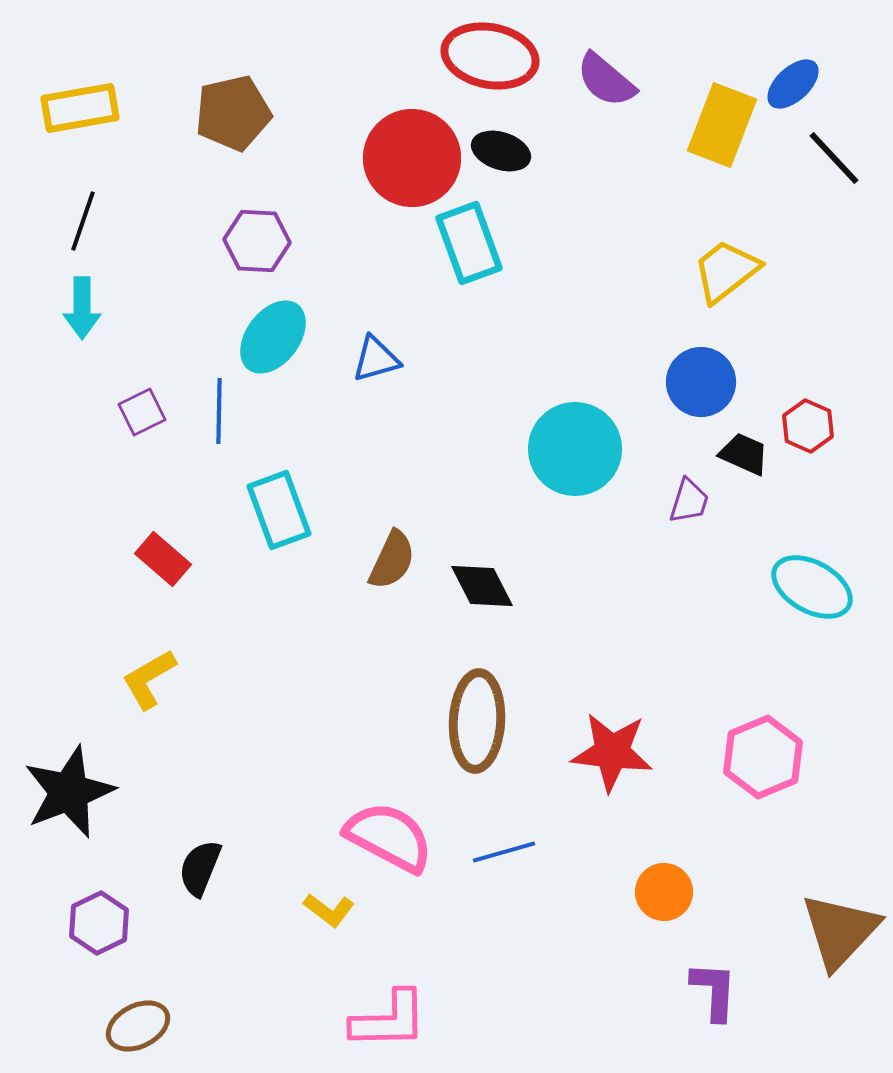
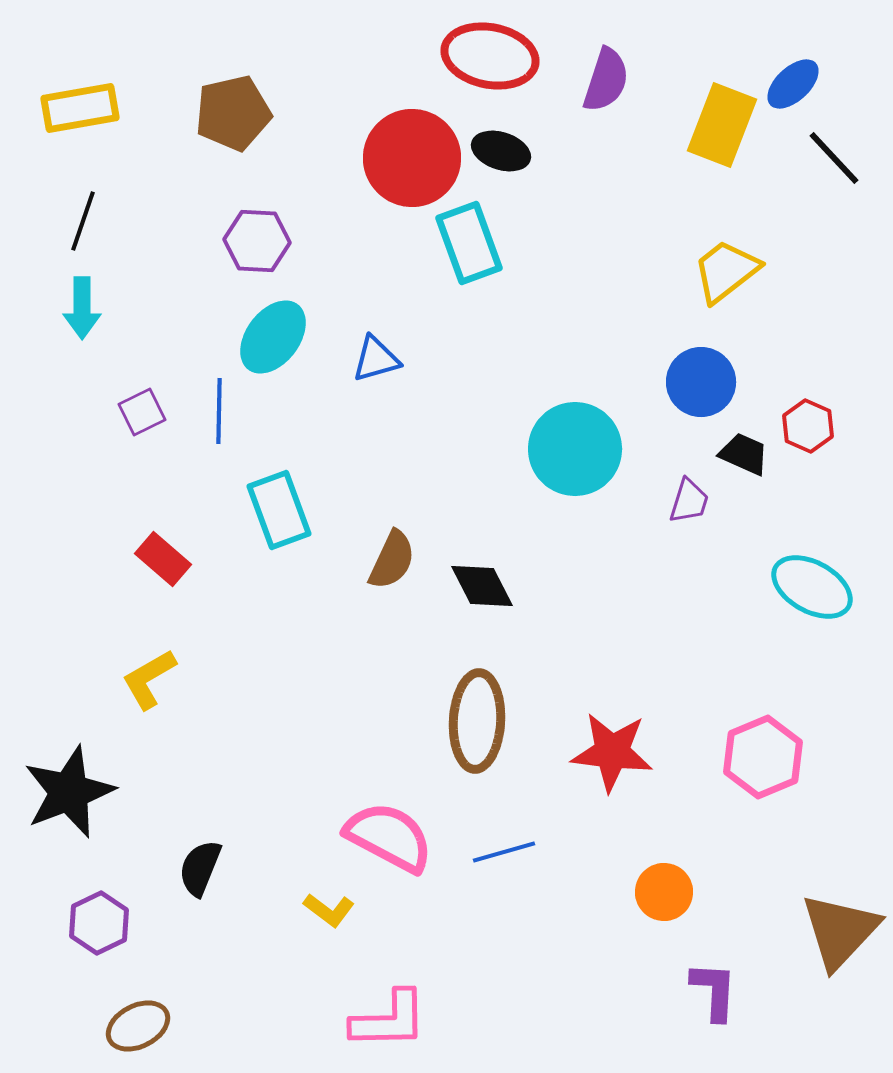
purple semicircle at (606, 80): rotated 112 degrees counterclockwise
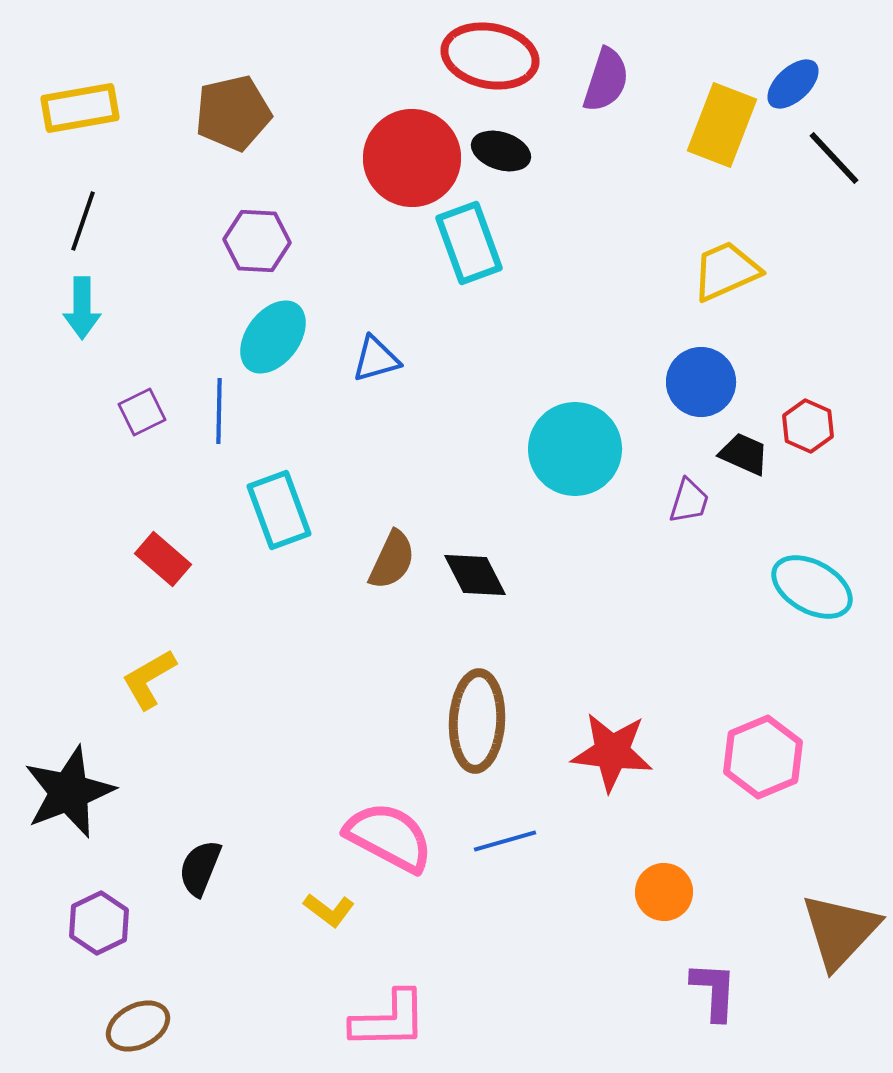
yellow trapezoid at (726, 271): rotated 14 degrees clockwise
black diamond at (482, 586): moved 7 px left, 11 px up
blue line at (504, 852): moved 1 px right, 11 px up
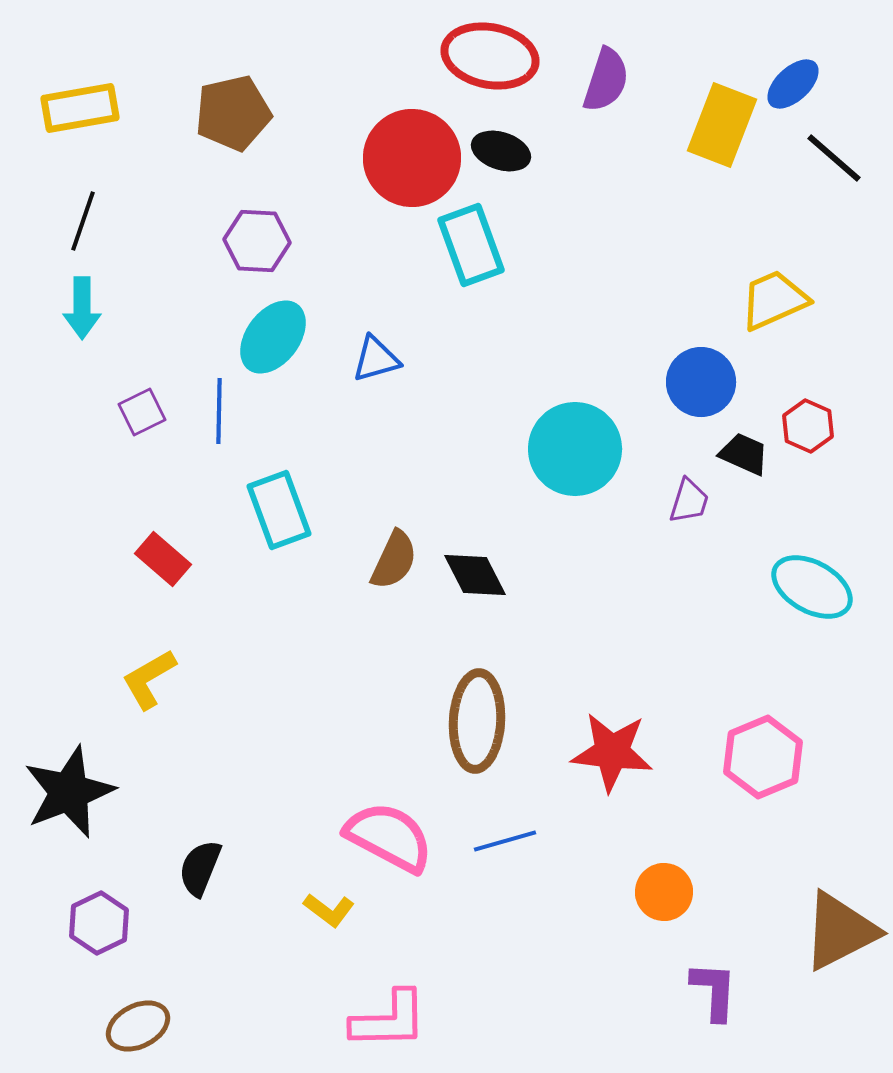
black line at (834, 158): rotated 6 degrees counterclockwise
cyan rectangle at (469, 243): moved 2 px right, 2 px down
yellow trapezoid at (726, 271): moved 48 px right, 29 px down
brown semicircle at (392, 560): moved 2 px right
brown triangle at (840, 931): rotated 20 degrees clockwise
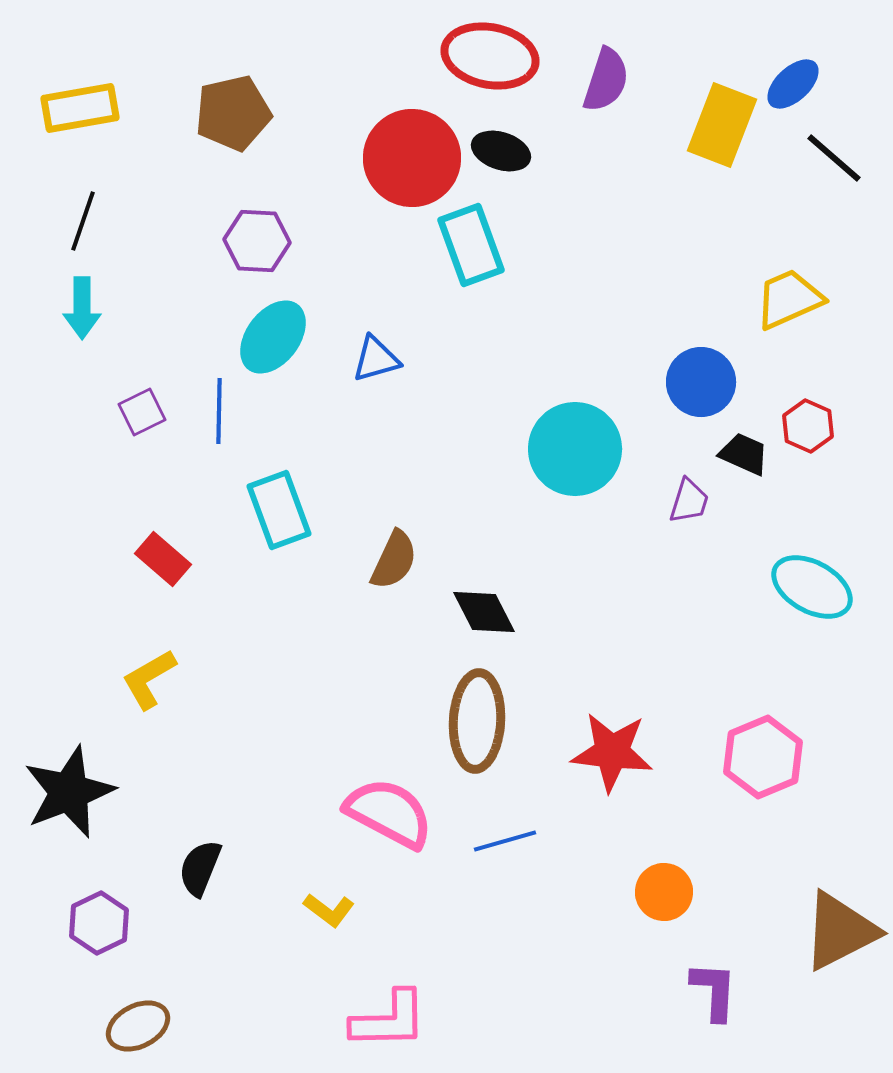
yellow trapezoid at (774, 300): moved 15 px right, 1 px up
black diamond at (475, 575): moved 9 px right, 37 px down
pink semicircle at (389, 837): moved 24 px up
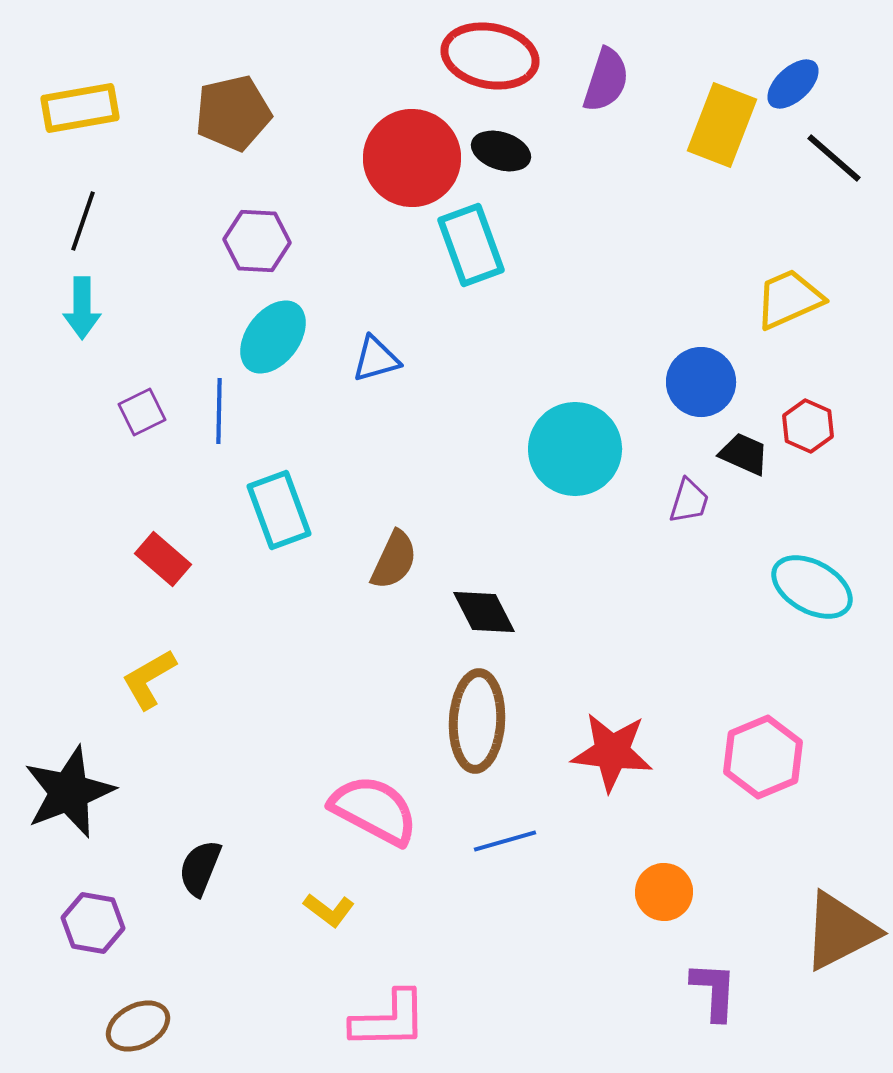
pink semicircle at (389, 813): moved 15 px left, 3 px up
purple hexagon at (99, 923): moved 6 px left; rotated 24 degrees counterclockwise
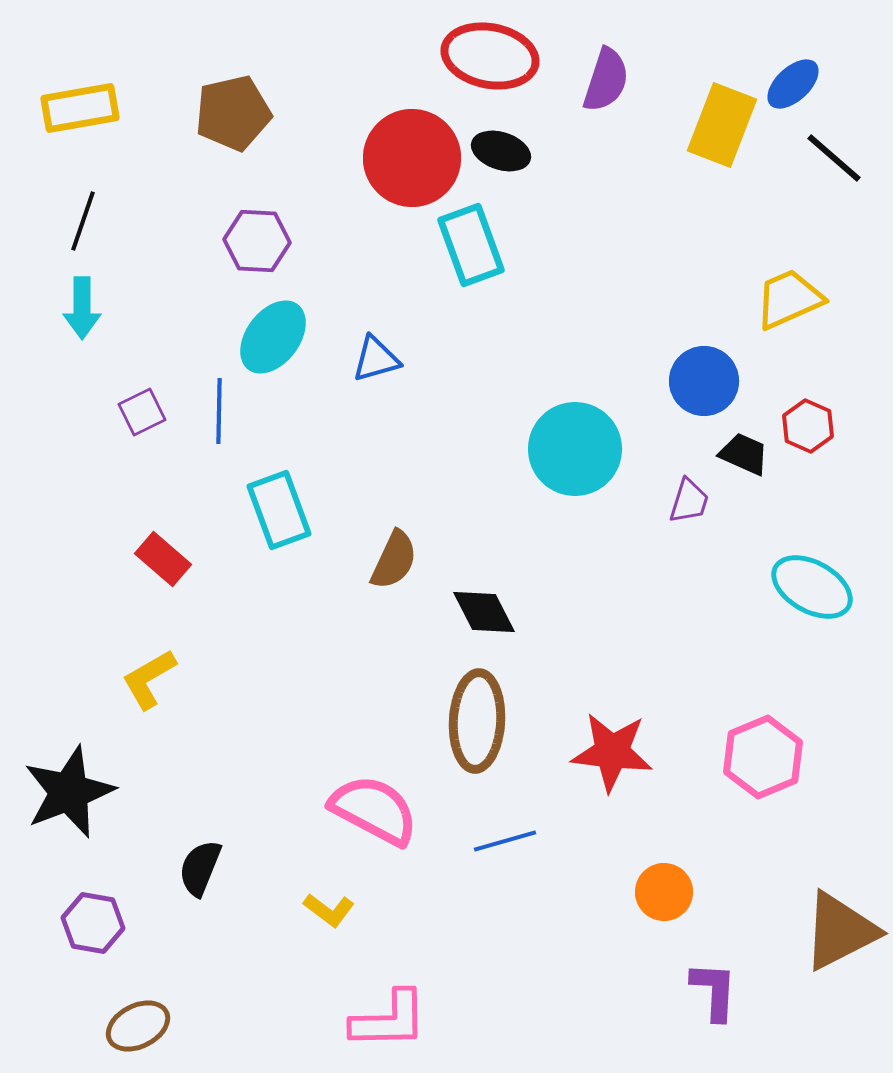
blue circle at (701, 382): moved 3 px right, 1 px up
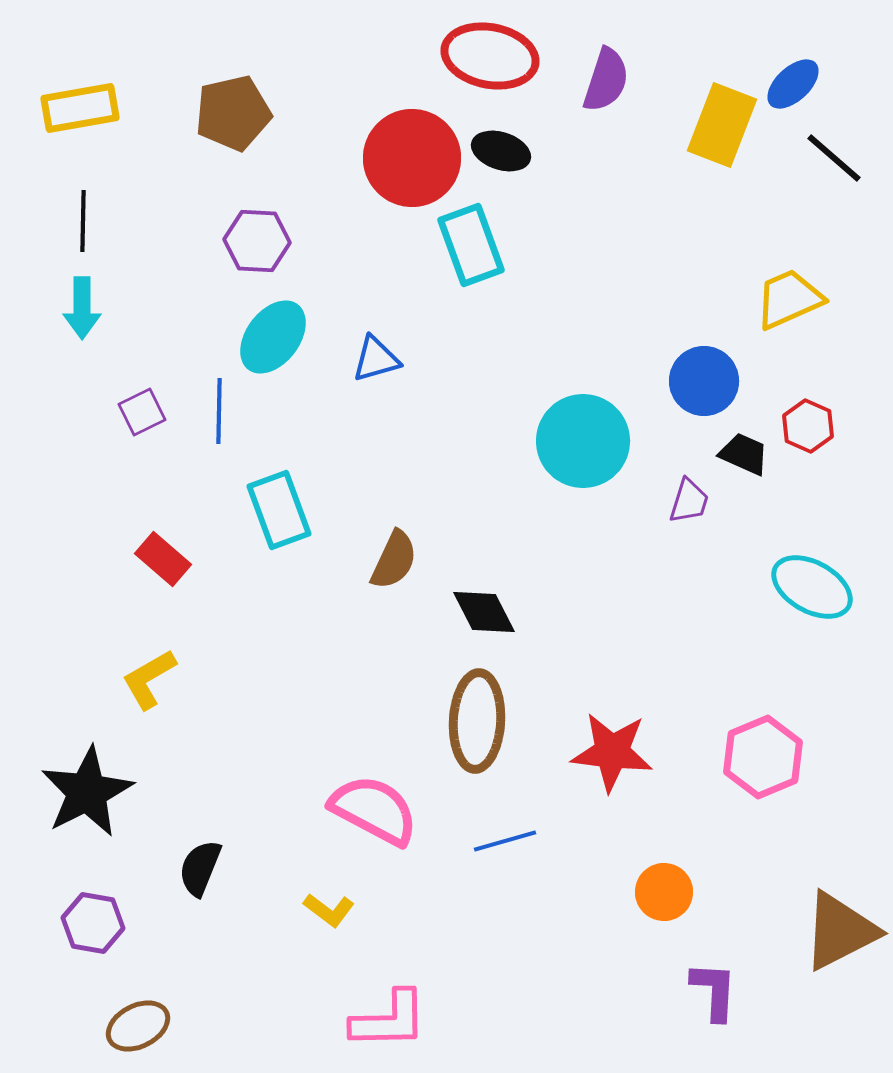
black line at (83, 221): rotated 18 degrees counterclockwise
cyan circle at (575, 449): moved 8 px right, 8 px up
black star at (69, 792): moved 18 px right; rotated 6 degrees counterclockwise
